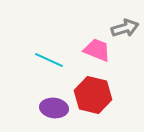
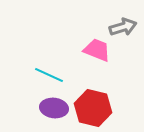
gray arrow: moved 2 px left, 1 px up
cyan line: moved 15 px down
red hexagon: moved 13 px down
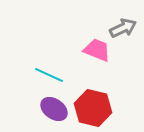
gray arrow: moved 1 px down; rotated 8 degrees counterclockwise
purple ellipse: moved 1 px down; rotated 28 degrees clockwise
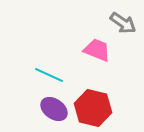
gray arrow: moved 5 px up; rotated 60 degrees clockwise
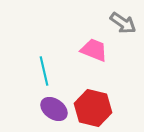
pink trapezoid: moved 3 px left
cyan line: moved 5 px left, 4 px up; rotated 52 degrees clockwise
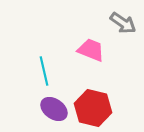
pink trapezoid: moved 3 px left
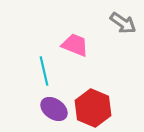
pink trapezoid: moved 16 px left, 5 px up
red hexagon: rotated 9 degrees clockwise
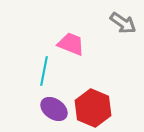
pink trapezoid: moved 4 px left, 1 px up
cyan line: rotated 24 degrees clockwise
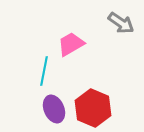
gray arrow: moved 2 px left
pink trapezoid: rotated 52 degrees counterclockwise
purple ellipse: rotated 32 degrees clockwise
